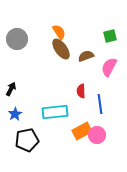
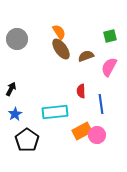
blue line: moved 1 px right
black pentagon: rotated 25 degrees counterclockwise
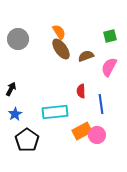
gray circle: moved 1 px right
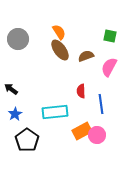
green square: rotated 24 degrees clockwise
brown ellipse: moved 1 px left, 1 px down
black arrow: rotated 80 degrees counterclockwise
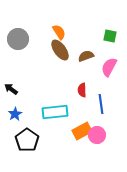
red semicircle: moved 1 px right, 1 px up
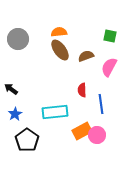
orange semicircle: rotated 63 degrees counterclockwise
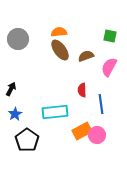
black arrow: rotated 80 degrees clockwise
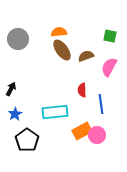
brown ellipse: moved 2 px right
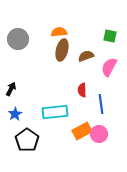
brown ellipse: rotated 50 degrees clockwise
pink circle: moved 2 px right, 1 px up
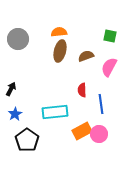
brown ellipse: moved 2 px left, 1 px down
